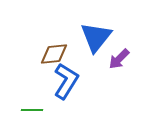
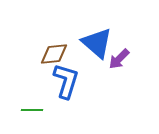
blue triangle: moved 1 px right, 6 px down; rotated 28 degrees counterclockwise
blue L-shape: rotated 15 degrees counterclockwise
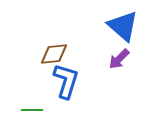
blue triangle: moved 26 px right, 17 px up
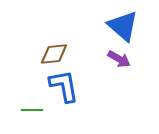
purple arrow: rotated 105 degrees counterclockwise
blue L-shape: moved 2 px left, 5 px down; rotated 27 degrees counterclockwise
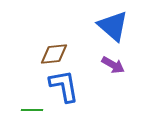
blue triangle: moved 10 px left
purple arrow: moved 6 px left, 6 px down
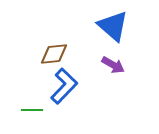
blue L-shape: rotated 54 degrees clockwise
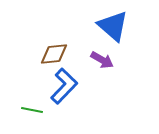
purple arrow: moved 11 px left, 5 px up
green line: rotated 10 degrees clockwise
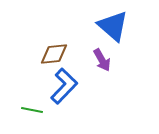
purple arrow: rotated 30 degrees clockwise
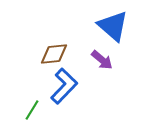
purple arrow: rotated 20 degrees counterclockwise
green line: rotated 70 degrees counterclockwise
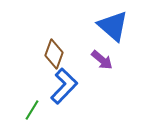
brown diamond: rotated 64 degrees counterclockwise
